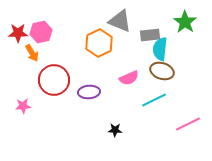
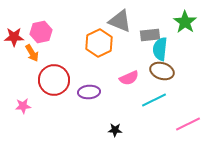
red star: moved 4 px left, 4 px down
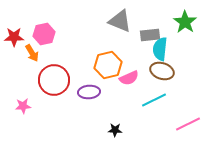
pink hexagon: moved 3 px right, 2 px down
orange hexagon: moved 9 px right, 22 px down; rotated 12 degrees clockwise
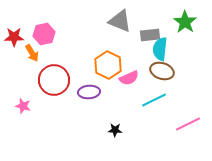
orange hexagon: rotated 20 degrees counterclockwise
pink star: rotated 21 degrees clockwise
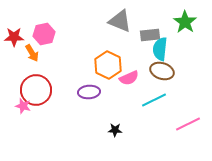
red circle: moved 18 px left, 10 px down
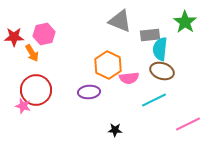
pink semicircle: rotated 18 degrees clockwise
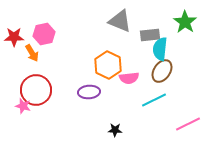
brown ellipse: rotated 75 degrees counterclockwise
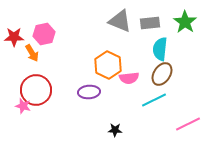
gray rectangle: moved 12 px up
brown ellipse: moved 3 px down
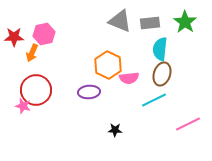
orange arrow: rotated 54 degrees clockwise
brown ellipse: rotated 15 degrees counterclockwise
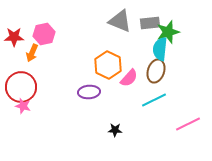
green star: moved 17 px left, 10 px down; rotated 20 degrees clockwise
brown ellipse: moved 6 px left, 3 px up
pink semicircle: rotated 42 degrees counterclockwise
red circle: moved 15 px left, 3 px up
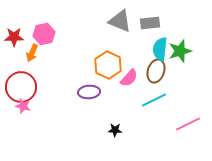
green star: moved 12 px right, 19 px down
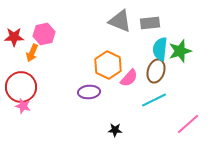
pink line: rotated 15 degrees counterclockwise
